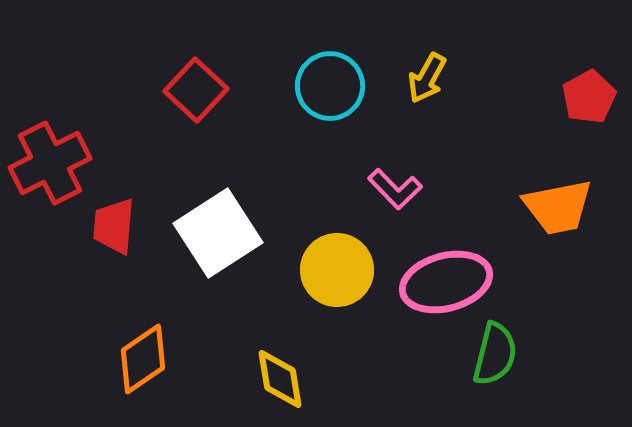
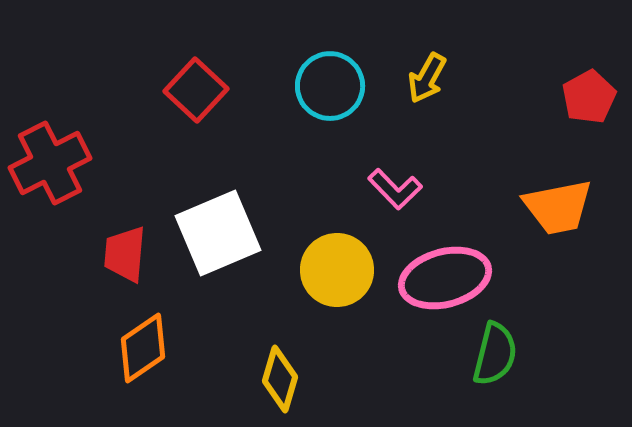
red trapezoid: moved 11 px right, 28 px down
white square: rotated 10 degrees clockwise
pink ellipse: moved 1 px left, 4 px up
orange diamond: moved 11 px up
yellow diamond: rotated 26 degrees clockwise
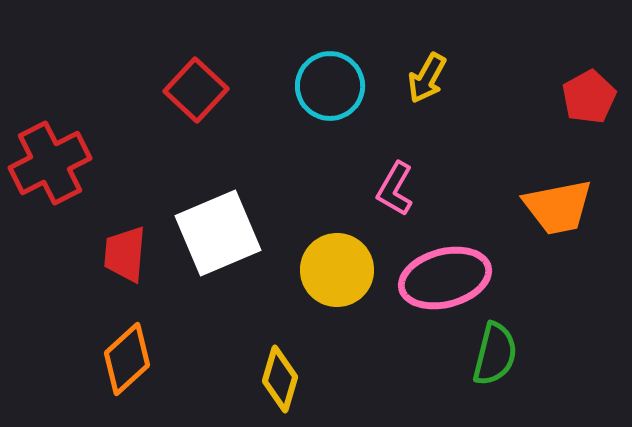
pink L-shape: rotated 74 degrees clockwise
orange diamond: moved 16 px left, 11 px down; rotated 8 degrees counterclockwise
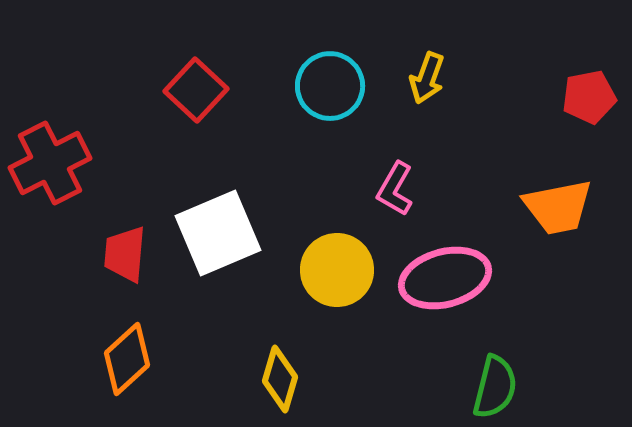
yellow arrow: rotated 9 degrees counterclockwise
red pentagon: rotated 18 degrees clockwise
green semicircle: moved 33 px down
